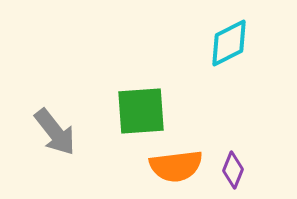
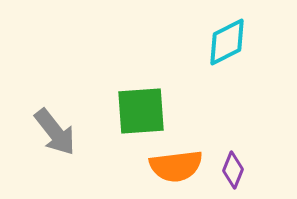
cyan diamond: moved 2 px left, 1 px up
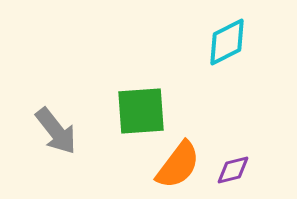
gray arrow: moved 1 px right, 1 px up
orange semicircle: moved 2 px right, 1 px up; rotated 46 degrees counterclockwise
purple diamond: rotated 54 degrees clockwise
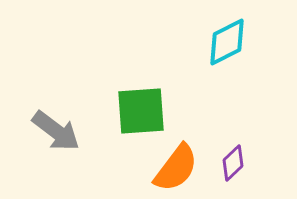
gray arrow: rotated 15 degrees counterclockwise
orange semicircle: moved 2 px left, 3 px down
purple diamond: moved 7 px up; rotated 30 degrees counterclockwise
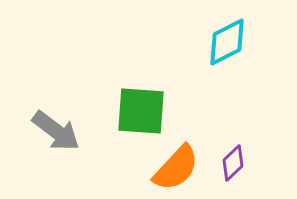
green square: rotated 8 degrees clockwise
orange semicircle: rotated 6 degrees clockwise
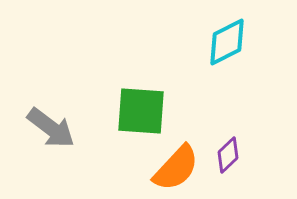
gray arrow: moved 5 px left, 3 px up
purple diamond: moved 5 px left, 8 px up
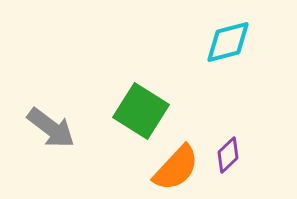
cyan diamond: moved 1 px right; rotated 12 degrees clockwise
green square: rotated 28 degrees clockwise
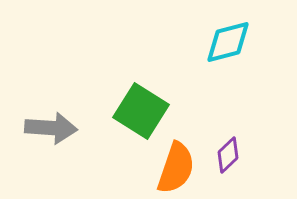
gray arrow: rotated 33 degrees counterclockwise
orange semicircle: rotated 24 degrees counterclockwise
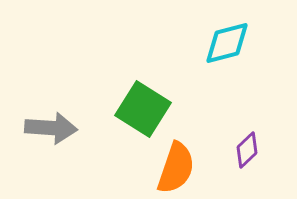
cyan diamond: moved 1 px left, 1 px down
green square: moved 2 px right, 2 px up
purple diamond: moved 19 px right, 5 px up
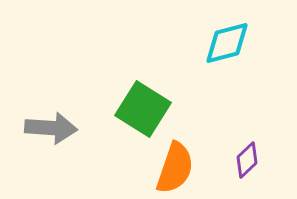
purple diamond: moved 10 px down
orange semicircle: moved 1 px left
